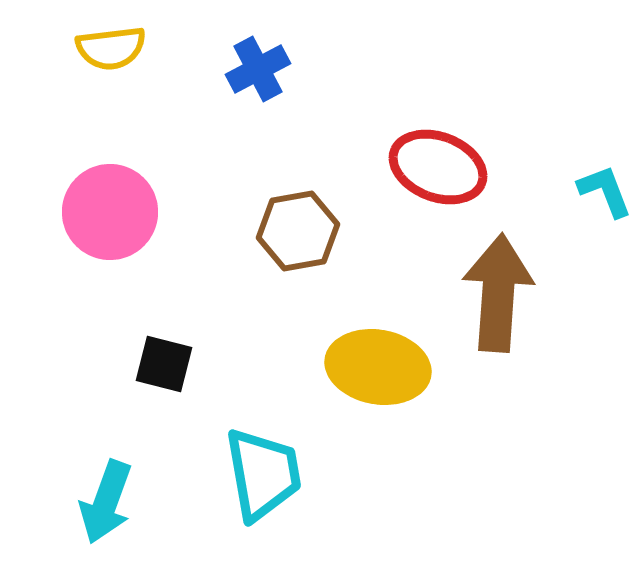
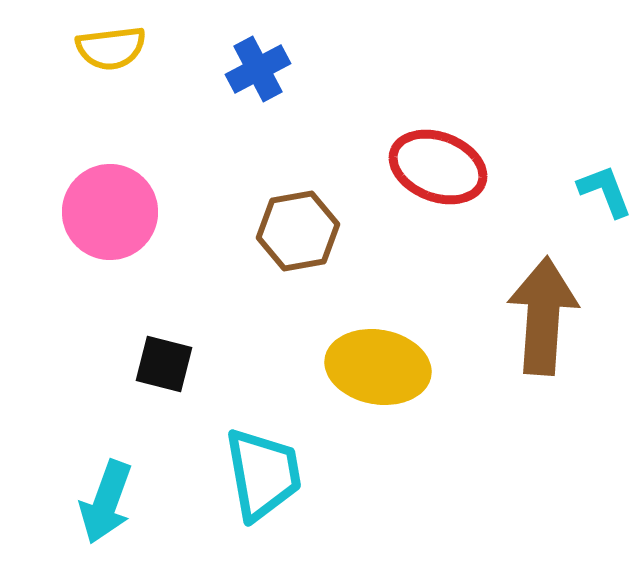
brown arrow: moved 45 px right, 23 px down
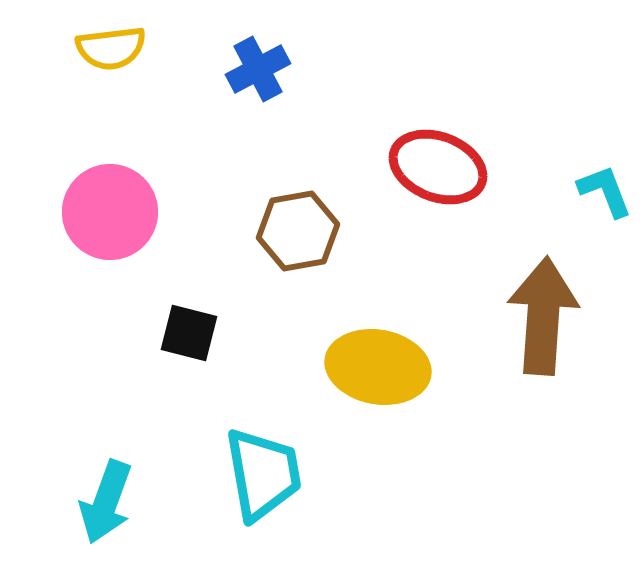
black square: moved 25 px right, 31 px up
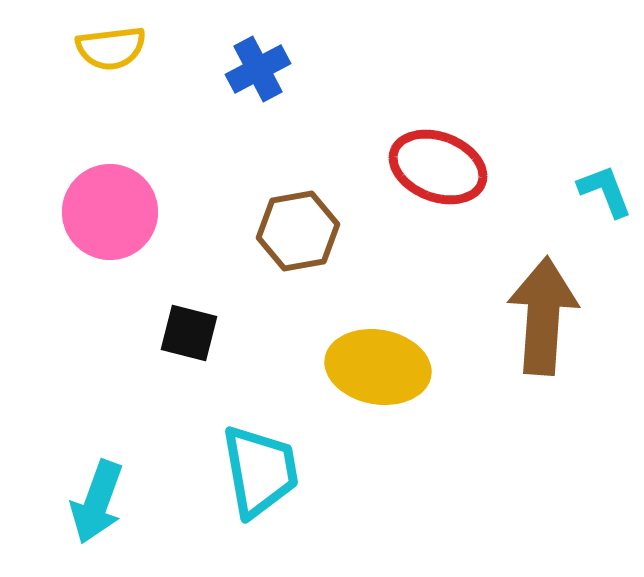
cyan trapezoid: moved 3 px left, 3 px up
cyan arrow: moved 9 px left
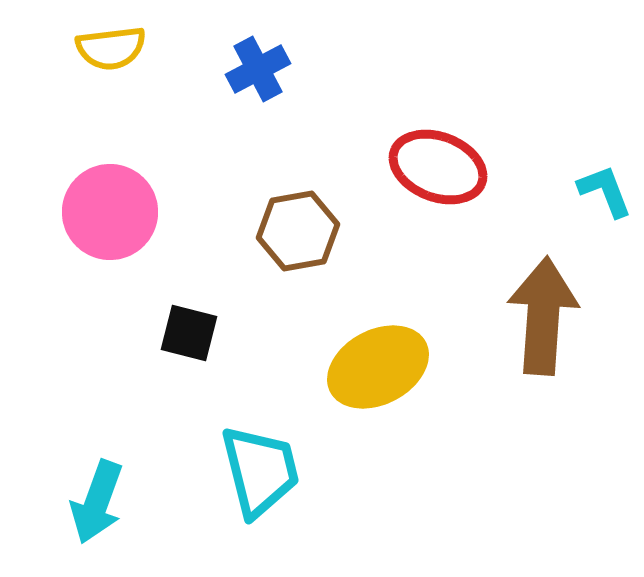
yellow ellipse: rotated 38 degrees counterclockwise
cyan trapezoid: rotated 4 degrees counterclockwise
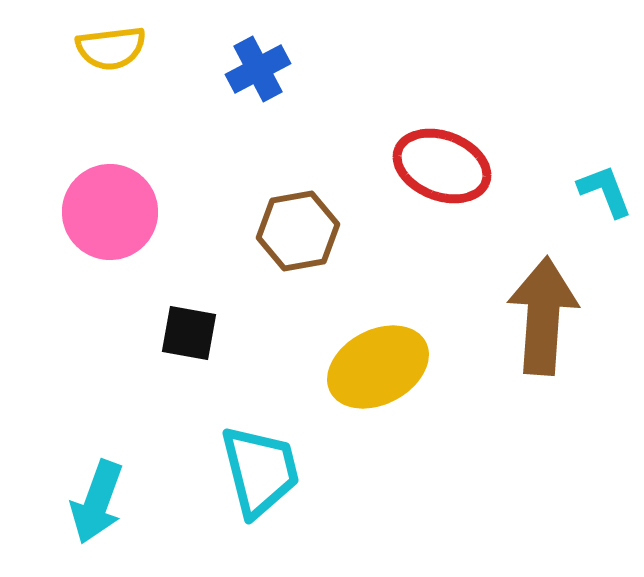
red ellipse: moved 4 px right, 1 px up
black square: rotated 4 degrees counterclockwise
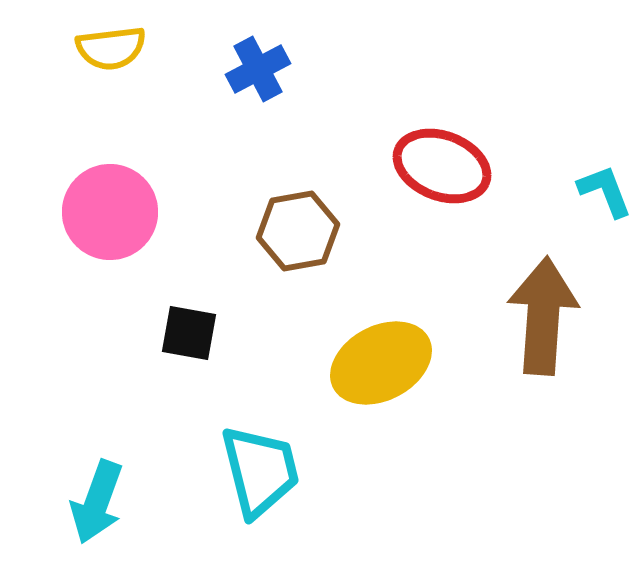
yellow ellipse: moved 3 px right, 4 px up
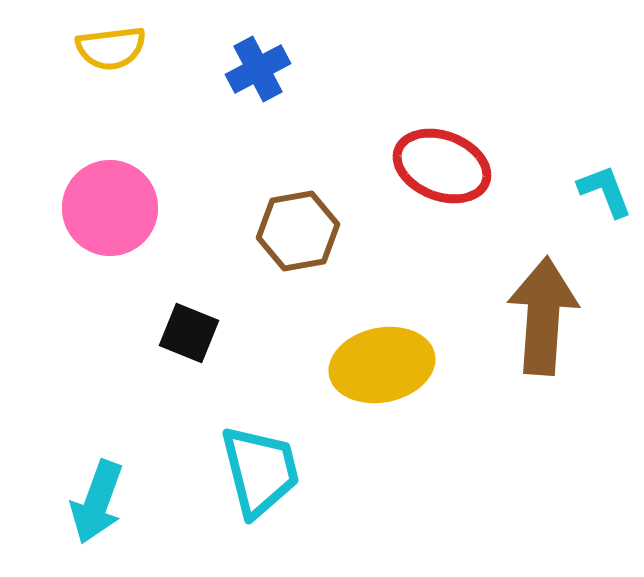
pink circle: moved 4 px up
black square: rotated 12 degrees clockwise
yellow ellipse: moved 1 px right, 2 px down; rotated 16 degrees clockwise
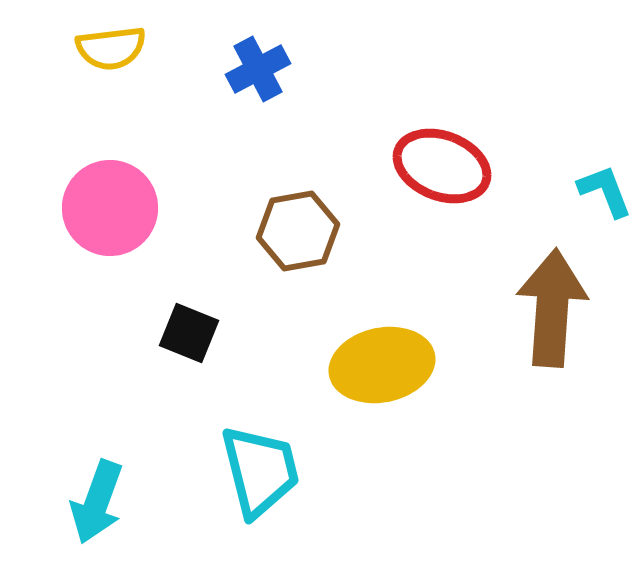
brown arrow: moved 9 px right, 8 px up
